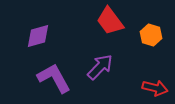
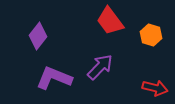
purple diamond: rotated 36 degrees counterclockwise
purple L-shape: rotated 39 degrees counterclockwise
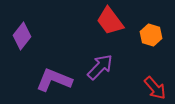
purple diamond: moved 16 px left
purple L-shape: moved 2 px down
red arrow: rotated 35 degrees clockwise
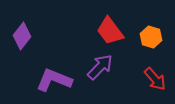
red trapezoid: moved 10 px down
orange hexagon: moved 2 px down
red arrow: moved 9 px up
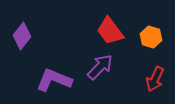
red arrow: rotated 65 degrees clockwise
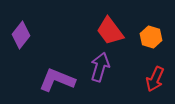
purple diamond: moved 1 px left, 1 px up
purple arrow: rotated 28 degrees counterclockwise
purple L-shape: moved 3 px right
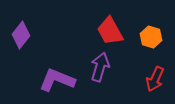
red trapezoid: rotated 8 degrees clockwise
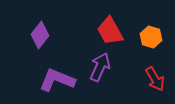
purple diamond: moved 19 px right
purple arrow: rotated 8 degrees clockwise
red arrow: rotated 55 degrees counterclockwise
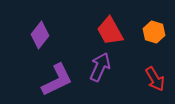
orange hexagon: moved 3 px right, 5 px up
purple L-shape: rotated 132 degrees clockwise
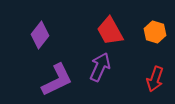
orange hexagon: moved 1 px right
red arrow: rotated 50 degrees clockwise
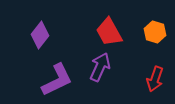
red trapezoid: moved 1 px left, 1 px down
